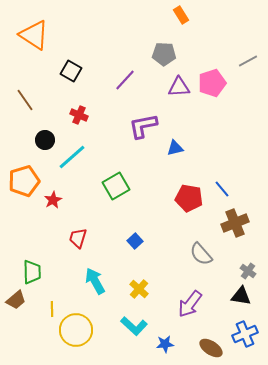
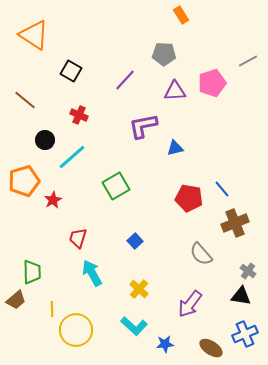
purple triangle: moved 4 px left, 4 px down
brown line: rotated 15 degrees counterclockwise
cyan arrow: moved 3 px left, 8 px up
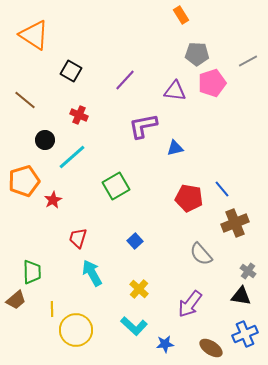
gray pentagon: moved 33 px right
purple triangle: rotated 10 degrees clockwise
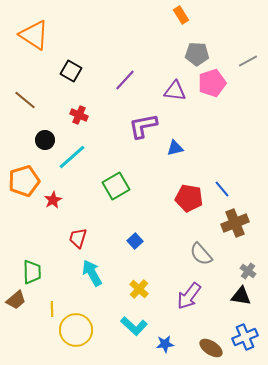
purple arrow: moved 1 px left, 8 px up
blue cross: moved 3 px down
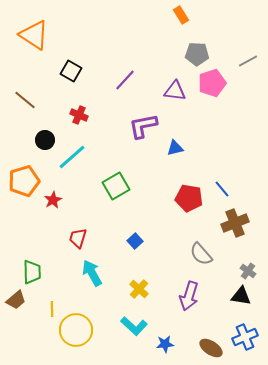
purple arrow: rotated 20 degrees counterclockwise
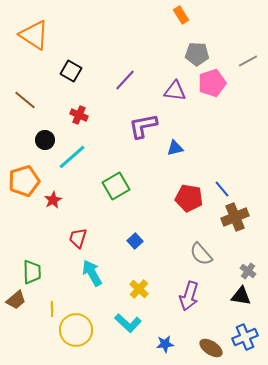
brown cross: moved 6 px up
cyan L-shape: moved 6 px left, 3 px up
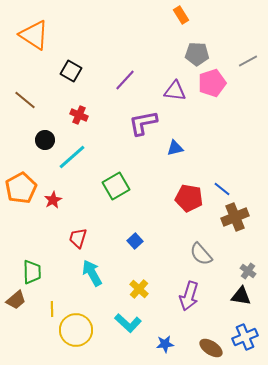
purple L-shape: moved 3 px up
orange pentagon: moved 3 px left, 7 px down; rotated 12 degrees counterclockwise
blue line: rotated 12 degrees counterclockwise
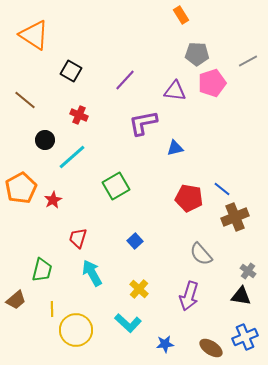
green trapezoid: moved 10 px right, 2 px up; rotated 15 degrees clockwise
